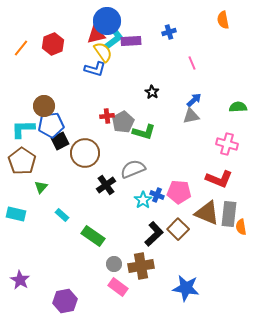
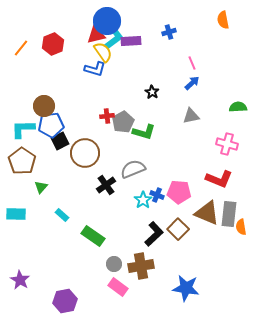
blue arrow at (194, 100): moved 2 px left, 17 px up
cyan rectangle at (16, 214): rotated 12 degrees counterclockwise
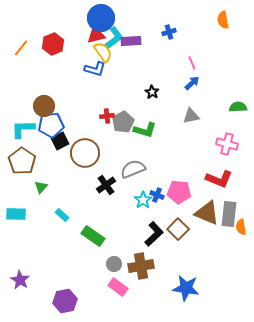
blue circle at (107, 21): moved 6 px left, 3 px up
green L-shape at (144, 132): moved 1 px right, 2 px up
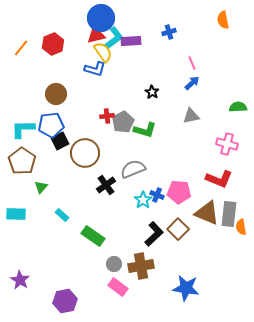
brown circle at (44, 106): moved 12 px right, 12 px up
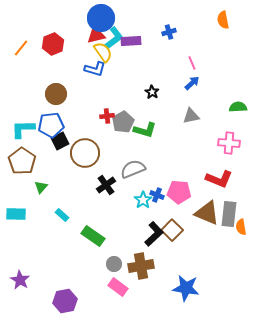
pink cross at (227, 144): moved 2 px right, 1 px up; rotated 10 degrees counterclockwise
brown square at (178, 229): moved 6 px left, 1 px down
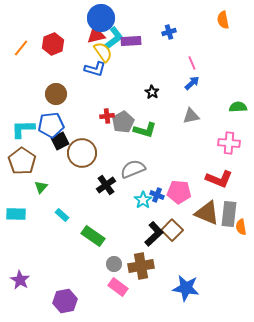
brown circle at (85, 153): moved 3 px left
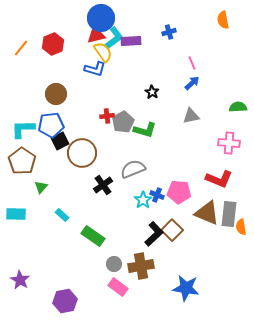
black cross at (106, 185): moved 3 px left
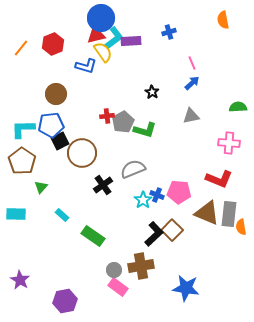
blue L-shape at (95, 69): moved 9 px left, 3 px up
gray circle at (114, 264): moved 6 px down
